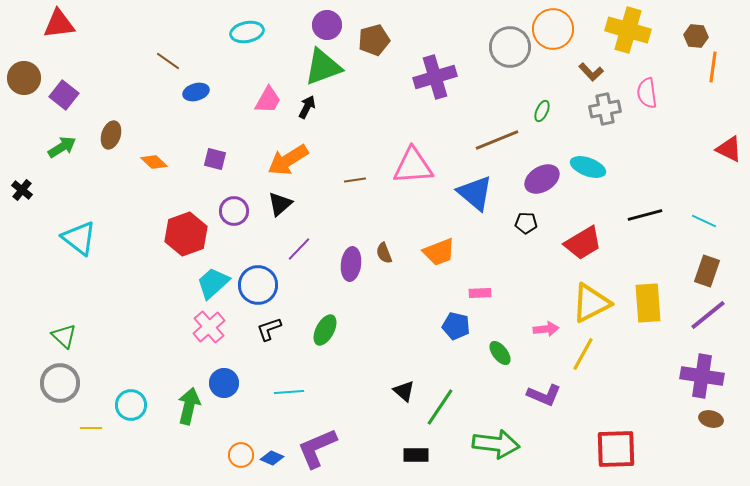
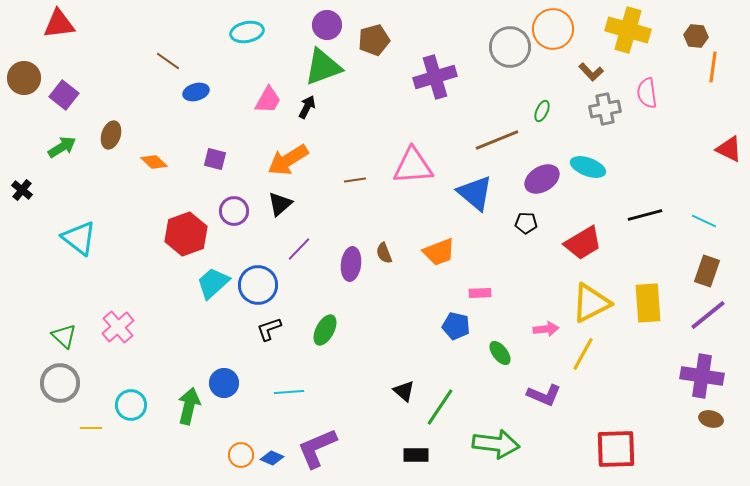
pink cross at (209, 327): moved 91 px left
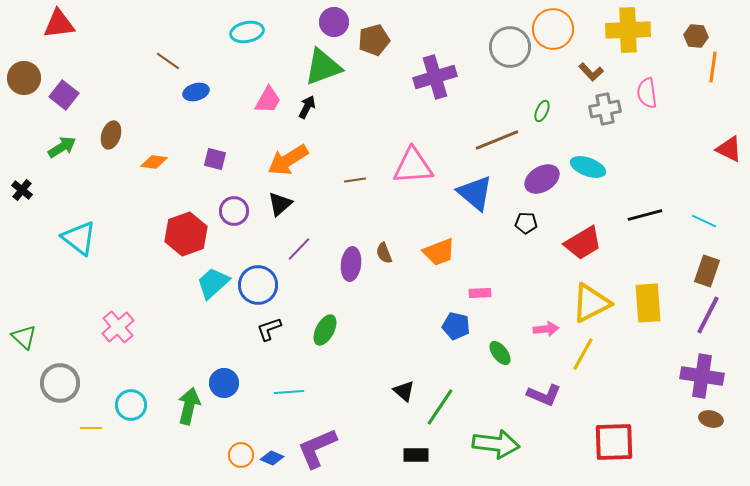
purple circle at (327, 25): moved 7 px right, 3 px up
yellow cross at (628, 30): rotated 18 degrees counterclockwise
orange diamond at (154, 162): rotated 36 degrees counterclockwise
purple line at (708, 315): rotated 24 degrees counterclockwise
green triangle at (64, 336): moved 40 px left, 1 px down
red square at (616, 449): moved 2 px left, 7 px up
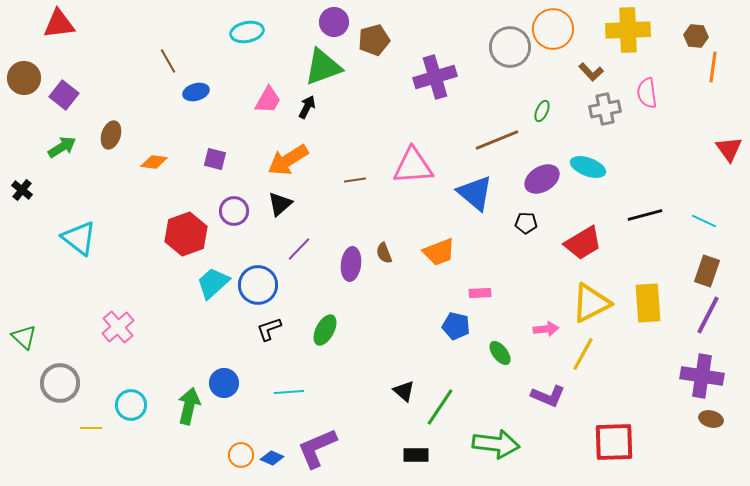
brown line at (168, 61): rotated 25 degrees clockwise
red triangle at (729, 149): rotated 28 degrees clockwise
purple L-shape at (544, 395): moved 4 px right, 1 px down
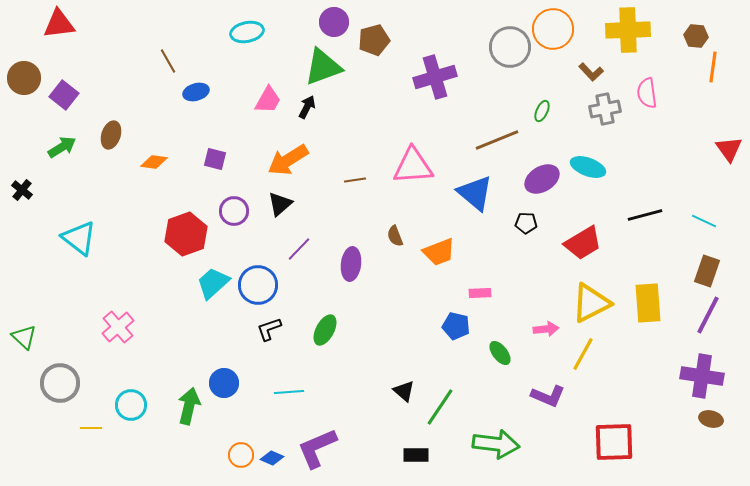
brown semicircle at (384, 253): moved 11 px right, 17 px up
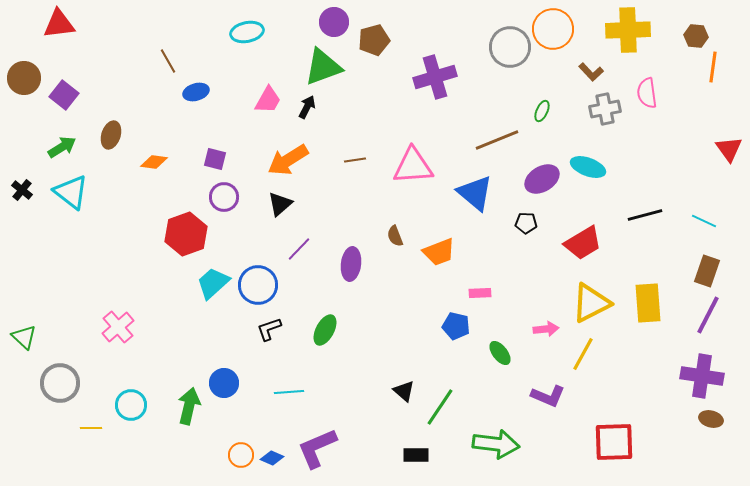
brown line at (355, 180): moved 20 px up
purple circle at (234, 211): moved 10 px left, 14 px up
cyan triangle at (79, 238): moved 8 px left, 46 px up
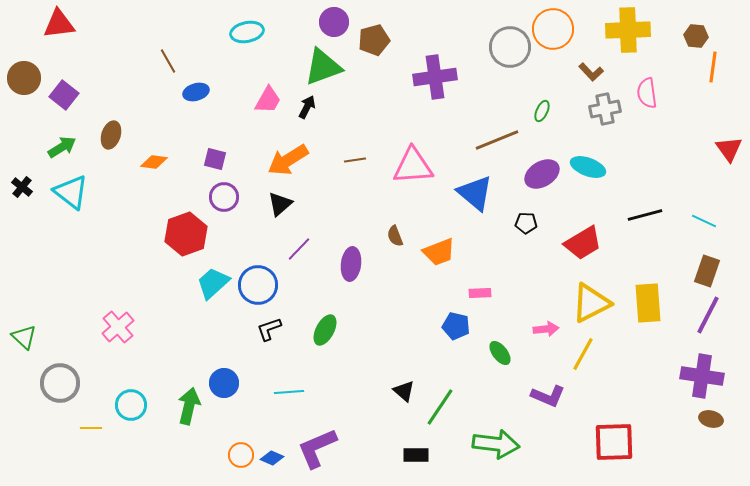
purple cross at (435, 77): rotated 9 degrees clockwise
purple ellipse at (542, 179): moved 5 px up
black cross at (22, 190): moved 3 px up
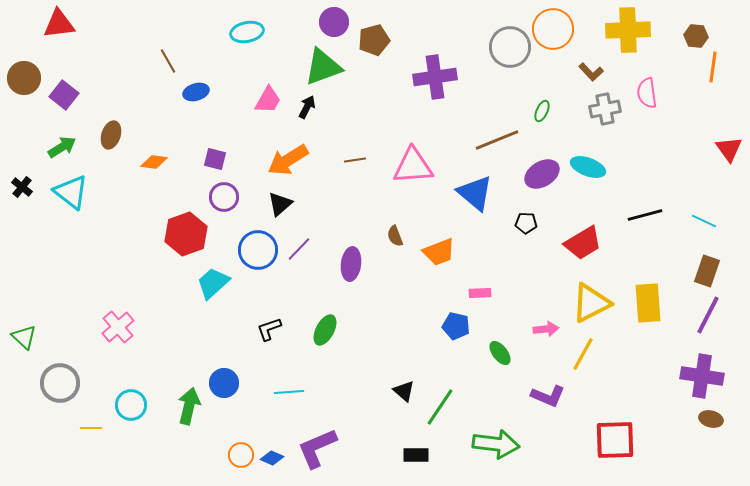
blue circle at (258, 285): moved 35 px up
red square at (614, 442): moved 1 px right, 2 px up
